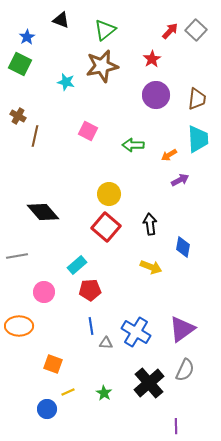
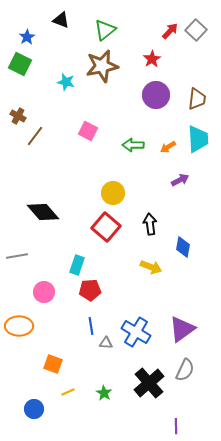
brown line: rotated 25 degrees clockwise
orange arrow: moved 1 px left, 8 px up
yellow circle: moved 4 px right, 1 px up
cyan rectangle: rotated 30 degrees counterclockwise
blue circle: moved 13 px left
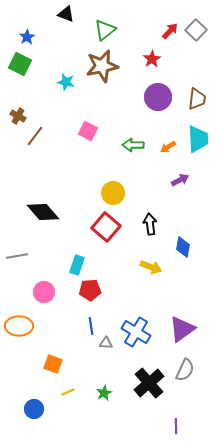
black triangle: moved 5 px right, 6 px up
purple circle: moved 2 px right, 2 px down
green star: rotated 14 degrees clockwise
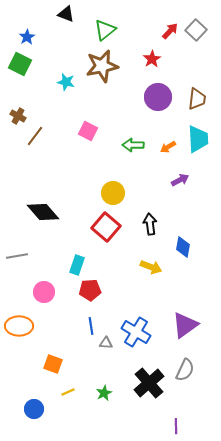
purple triangle: moved 3 px right, 4 px up
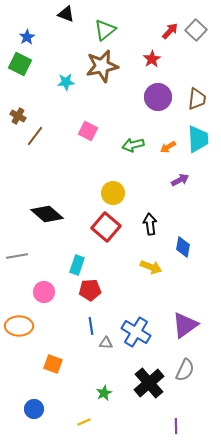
cyan star: rotated 18 degrees counterclockwise
green arrow: rotated 15 degrees counterclockwise
black diamond: moved 4 px right, 2 px down; rotated 8 degrees counterclockwise
yellow line: moved 16 px right, 30 px down
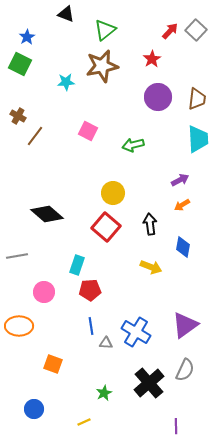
orange arrow: moved 14 px right, 58 px down
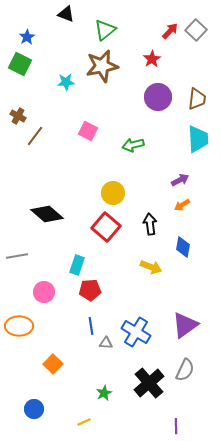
orange square: rotated 24 degrees clockwise
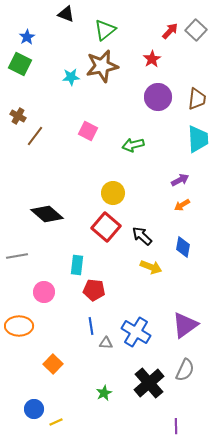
cyan star: moved 5 px right, 5 px up
black arrow: moved 8 px left, 12 px down; rotated 40 degrees counterclockwise
cyan rectangle: rotated 12 degrees counterclockwise
red pentagon: moved 4 px right; rotated 10 degrees clockwise
yellow line: moved 28 px left
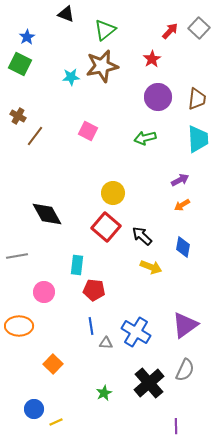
gray square: moved 3 px right, 2 px up
green arrow: moved 12 px right, 7 px up
black diamond: rotated 20 degrees clockwise
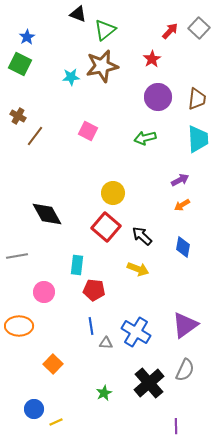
black triangle: moved 12 px right
yellow arrow: moved 13 px left, 2 px down
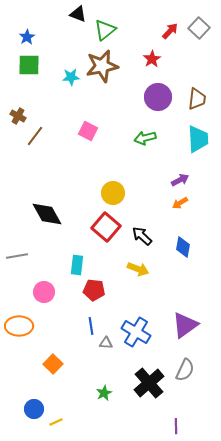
green square: moved 9 px right, 1 px down; rotated 25 degrees counterclockwise
orange arrow: moved 2 px left, 2 px up
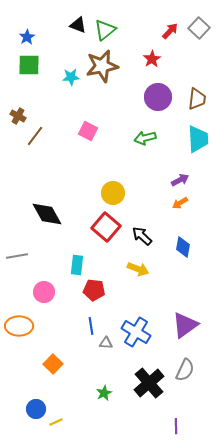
black triangle: moved 11 px down
blue circle: moved 2 px right
